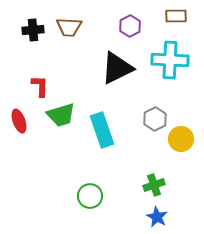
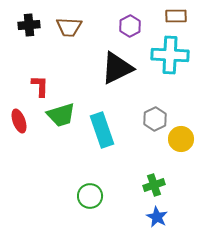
black cross: moved 4 px left, 5 px up
cyan cross: moved 5 px up
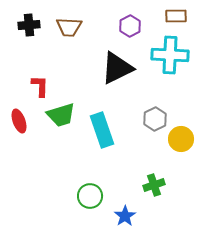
blue star: moved 32 px left, 1 px up; rotated 10 degrees clockwise
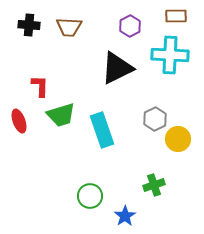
black cross: rotated 10 degrees clockwise
yellow circle: moved 3 px left
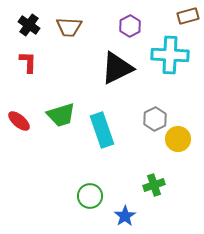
brown rectangle: moved 12 px right; rotated 15 degrees counterclockwise
black cross: rotated 30 degrees clockwise
red L-shape: moved 12 px left, 24 px up
red ellipse: rotated 30 degrees counterclockwise
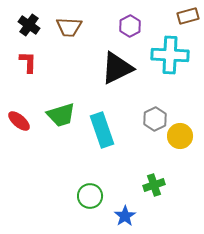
yellow circle: moved 2 px right, 3 px up
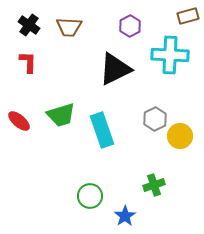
black triangle: moved 2 px left, 1 px down
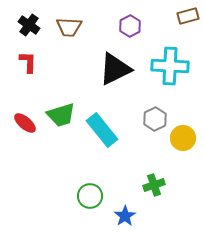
cyan cross: moved 11 px down
red ellipse: moved 6 px right, 2 px down
cyan rectangle: rotated 20 degrees counterclockwise
yellow circle: moved 3 px right, 2 px down
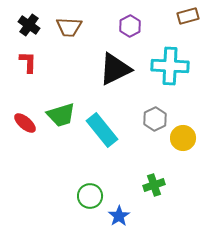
blue star: moved 6 px left
